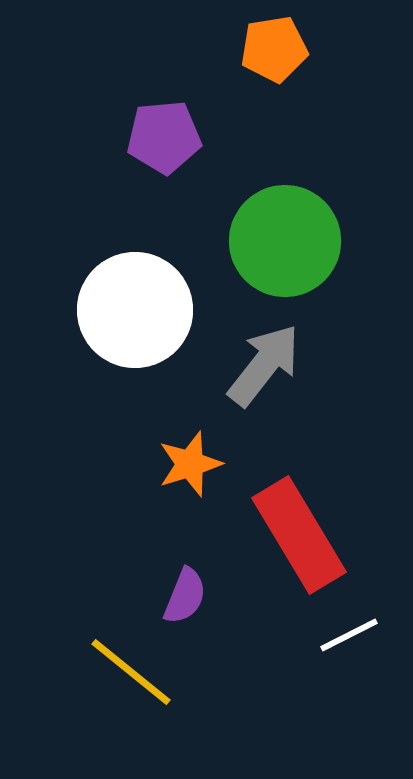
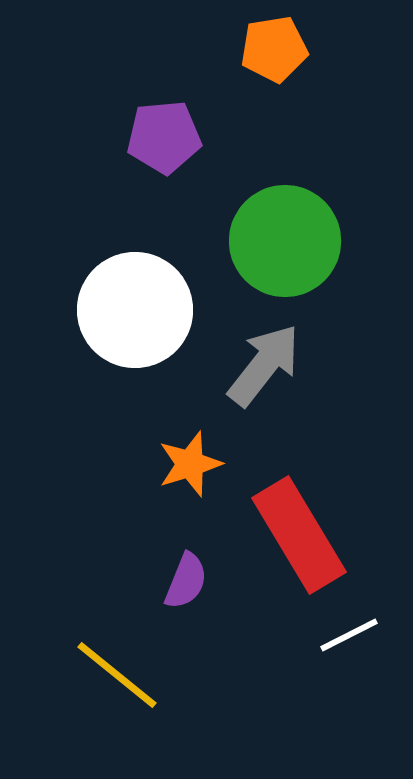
purple semicircle: moved 1 px right, 15 px up
yellow line: moved 14 px left, 3 px down
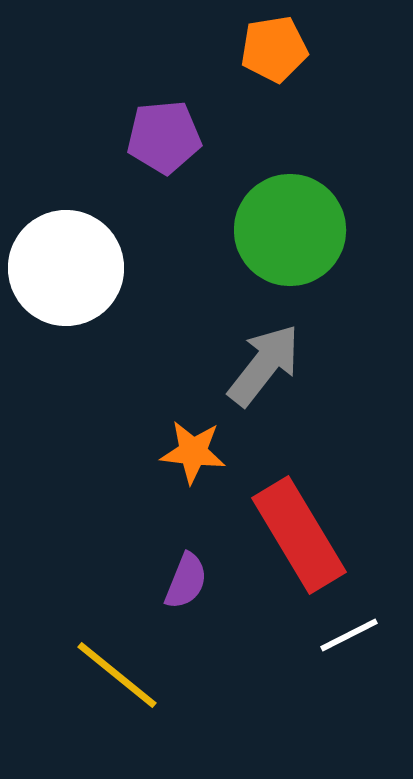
green circle: moved 5 px right, 11 px up
white circle: moved 69 px left, 42 px up
orange star: moved 3 px right, 12 px up; rotated 24 degrees clockwise
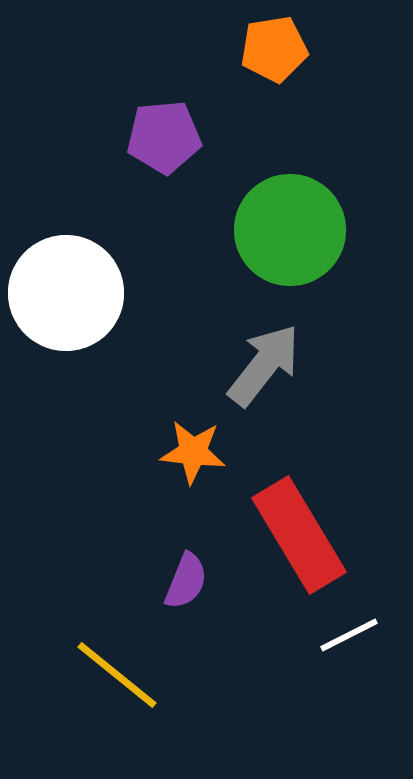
white circle: moved 25 px down
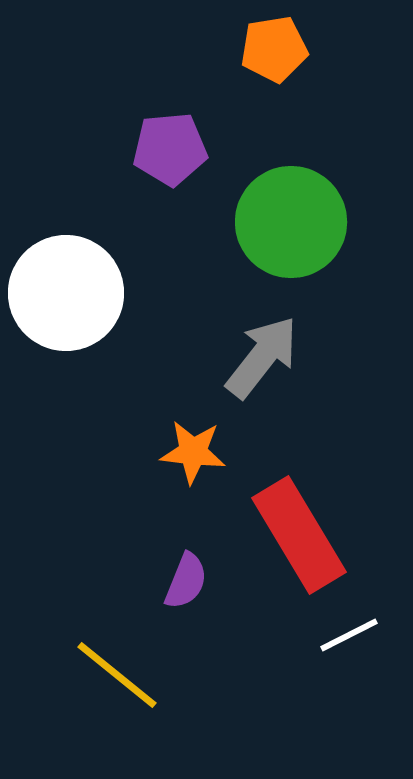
purple pentagon: moved 6 px right, 12 px down
green circle: moved 1 px right, 8 px up
gray arrow: moved 2 px left, 8 px up
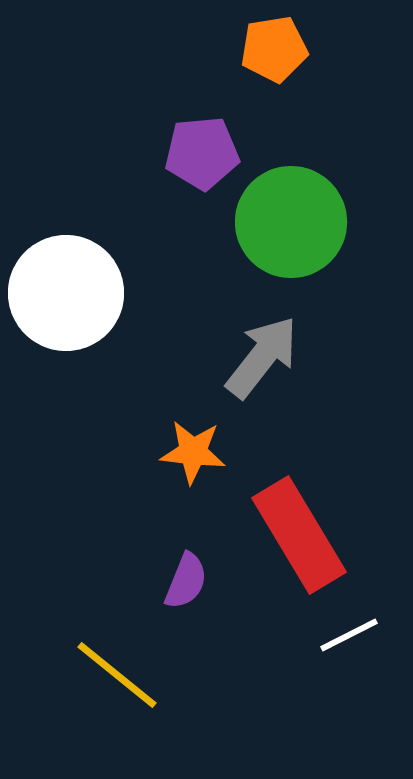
purple pentagon: moved 32 px right, 4 px down
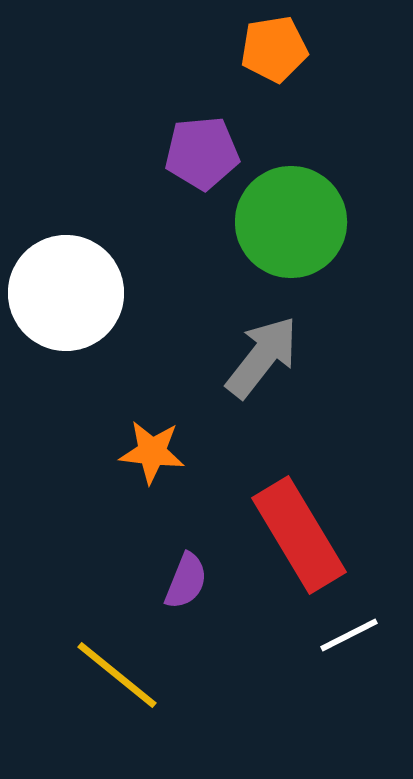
orange star: moved 41 px left
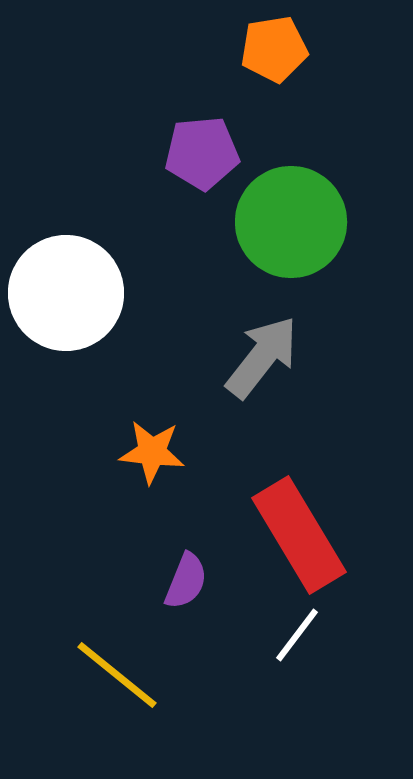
white line: moved 52 px left; rotated 26 degrees counterclockwise
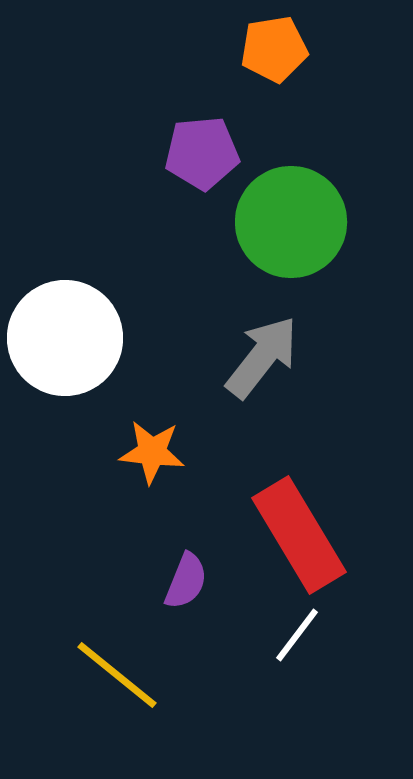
white circle: moved 1 px left, 45 px down
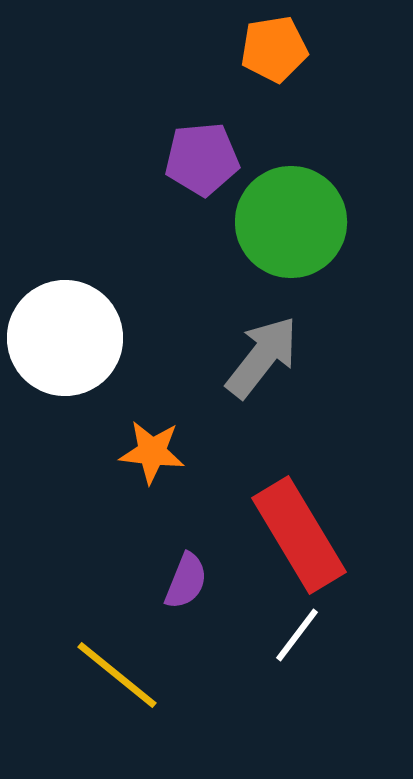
purple pentagon: moved 6 px down
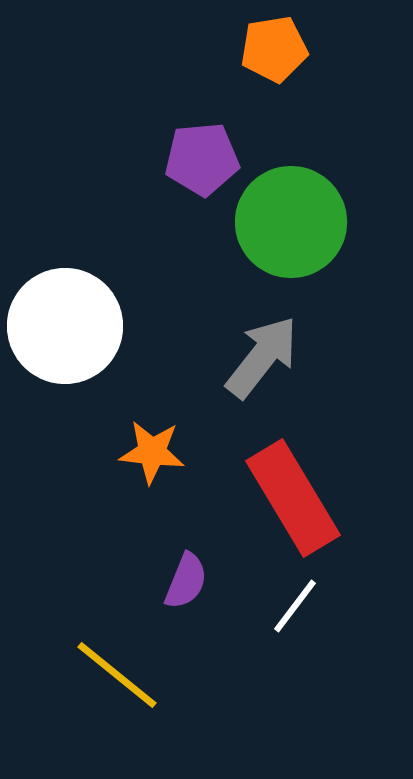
white circle: moved 12 px up
red rectangle: moved 6 px left, 37 px up
white line: moved 2 px left, 29 px up
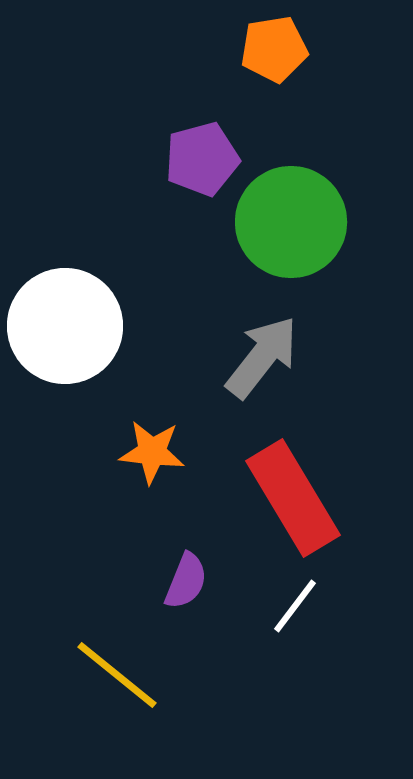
purple pentagon: rotated 10 degrees counterclockwise
